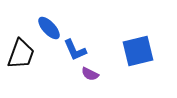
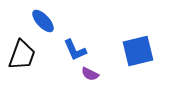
blue ellipse: moved 6 px left, 7 px up
black trapezoid: moved 1 px right, 1 px down
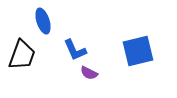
blue ellipse: rotated 25 degrees clockwise
purple semicircle: moved 1 px left, 1 px up
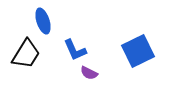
blue square: rotated 12 degrees counterclockwise
black trapezoid: moved 4 px right, 1 px up; rotated 12 degrees clockwise
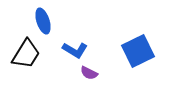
blue L-shape: rotated 35 degrees counterclockwise
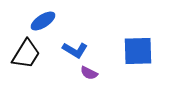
blue ellipse: rotated 75 degrees clockwise
blue square: rotated 24 degrees clockwise
